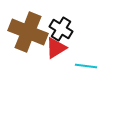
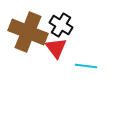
black cross: moved 4 px up
red triangle: rotated 35 degrees counterclockwise
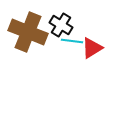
red triangle: moved 36 px right; rotated 35 degrees clockwise
cyan line: moved 14 px left, 25 px up
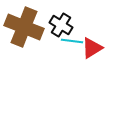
brown cross: moved 4 px left, 5 px up
